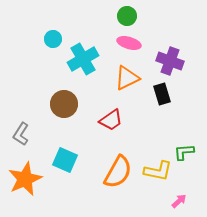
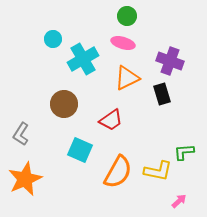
pink ellipse: moved 6 px left
cyan square: moved 15 px right, 10 px up
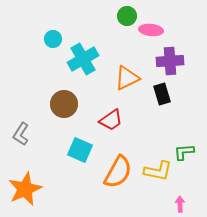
pink ellipse: moved 28 px right, 13 px up; rotated 10 degrees counterclockwise
purple cross: rotated 24 degrees counterclockwise
orange star: moved 10 px down
pink arrow: moved 1 px right, 3 px down; rotated 49 degrees counterclockwise
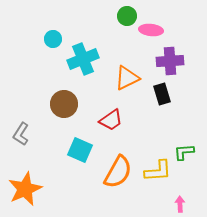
cyan cross: rotated 8 degrees clockwise
yellow L-shape: rotated 16 degrees counterclockwise
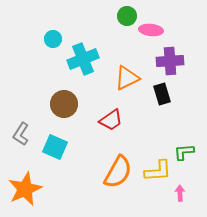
cyan square: moved 25 px left, 3 px up
pink arrow: moved 11 px up
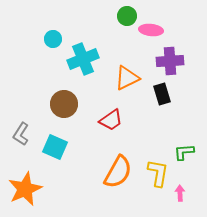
yellow L-shape: moved 2 px down; rotated 76 degrees counterclockwise
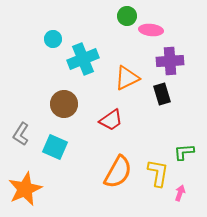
pink arrow: rotated 21 degrees clockwise
